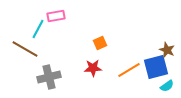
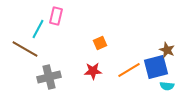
pink rectangle: rotated 66 degrees counterclockwise
red star: moved 3 px down
cyan semicircle: rotated 40 degrees clockwise
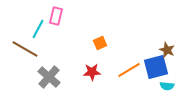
red star: moved 1 px left, 1 px down
gray cross: rotated 35 degrees counterclockwise
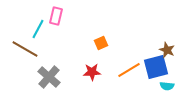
orange square: moved 1 px right
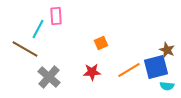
pink rectangle: rotated 18 degrees counterclockwise
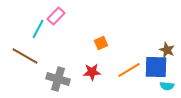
pink rectangle: rotated 48 degrees clockwise
brown line: moved 7 px down
blue square: rotated 15 degrees clockwise
gray cross: moved 9 px right, 2 px down; rotated 25 degrees counterclockwise
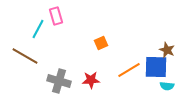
pink rectangle: rotated 60 degrees counterclockwise
red star: moved 1 px left, 8 px down
gray cross: moved 1 px right, 2 px down
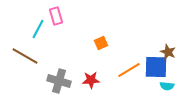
brown star: moved 1 px right, 2 px down
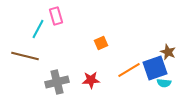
brown line: rotated 16 degrees counterclockwise
blue square: moved 1 px left, 1 px down; rotated 20 degrees counterclockwise
gray cross: moved 2 px left, 1 px down; rotated 30 degrees counterclockwise
cyan semicircle: moved 3 px left, 3 px up
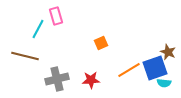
gray cross: moved 3 px up
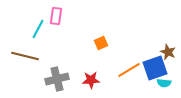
pink rectangle: rotated 24 degrees clockwise
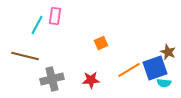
pink rectangle: moved 1 px left
cyan line: moved 1 px left, 4 px up
gray cross: moved 5 px left
